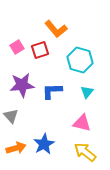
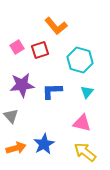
orange L-shape: moved 3 px up
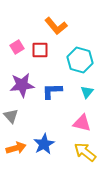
red square: rotated 18 degrees clockwise
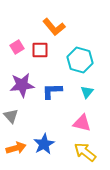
orange L-shape: moved 2 px left, 1 px down
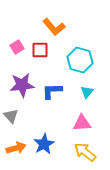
pink triangle: rotated 18 degrees counterclockwise
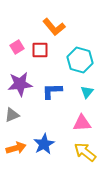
purple star: moved 2 px left, 1 px up
gray triangle: moved 1 px right, 1 px up; rotated 49 degrees clockwise
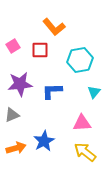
pink square: moved 4 px left, 1 px up
cyan hexagon: rotated 25 degrees counterclockwise
cyan triangle: moved 7 px right
blue star: moved 3 px up
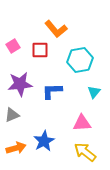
orange L-shape: moved 2 px right, 2 px down
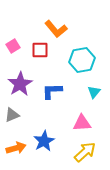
cyan hexagon: moved 2 px right
purple star: rotated 25 degrees counterclockwise
yellow arrow: rotated 100 degrees clockwise
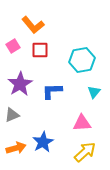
orange L-shape: moved 23 px left, 4 px up
blue star: moved 1 px left, 1 px down
